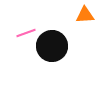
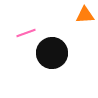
black circle: moved 7 px down
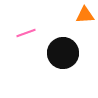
black circle: moved 11 px right
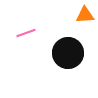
black circle: moved 5 px right
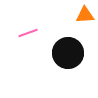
pink line: moved 2 px right
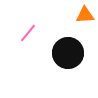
pink line: rotated 30 degrees counterclockwise
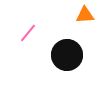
black circle: moved 1 px left, 2 px down
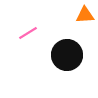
pink line: rotated 18 degrees clockwise
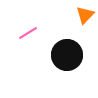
orange triangle: rotated 42 degrees counterclockwise
